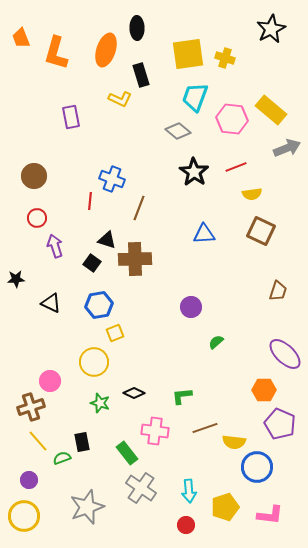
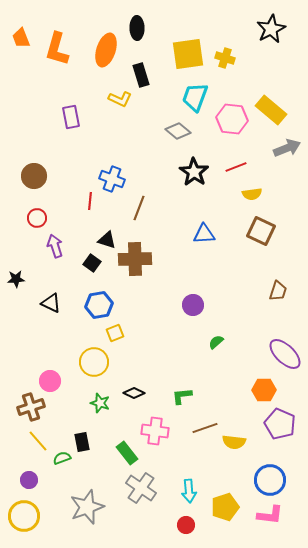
orange L-shape at (56, 53): moved 1 px right, 4 px up
purple circle at (191, 307): moved 2 px right, 2 px up
blue circle at (257, 467): moved 13 px right, 13 px down
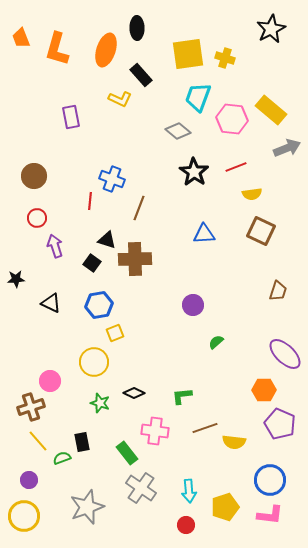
black rectangle at (141, 75): rotated 25 degrees counterclockwise
cyan trapezoid at (195, 97): moved 3 px right
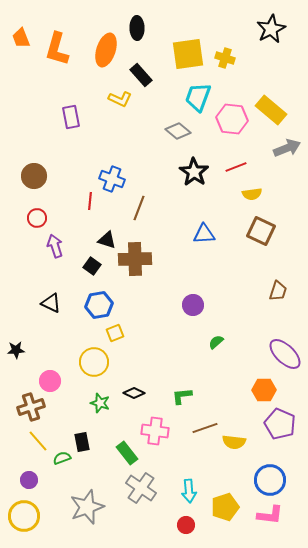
black square at (92, 263): moved 3 px down
black star at (16, 279): moved 71 px down
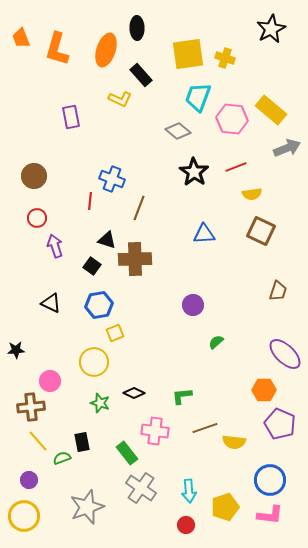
brown cross at (31, 407): rotated 12 degrees clockwise
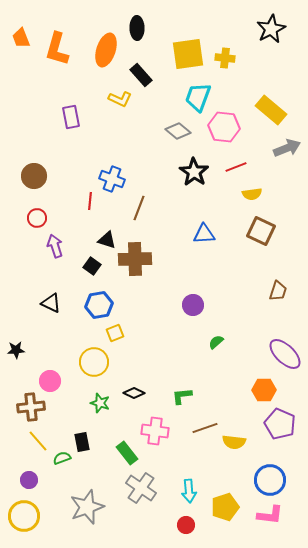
yellow cross at (225, 58): rotated 12 degrees counterclockwise
pink hexagon at (232, 119): moved 8 px left, 8 px down
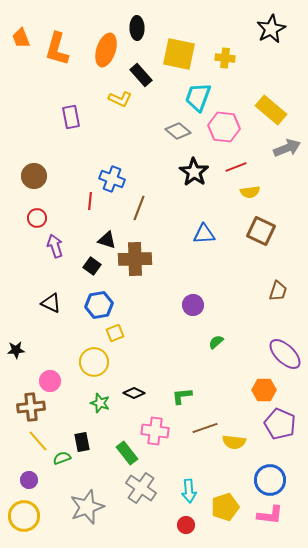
yellow square at (188, 54): moved 9 px left; rotated 20 degrees clockwise
yellow semicircle at (252, 194): moved 2 px left, 2 px up
